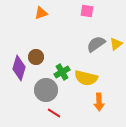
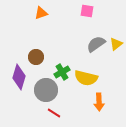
purple diamond: moved 9 px down
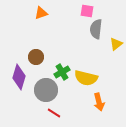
gray semicircle: moved 15 px up; rotated 48 degrees counterclockwise
orange arrow: rotated 12 degrees counterclockwise
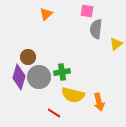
orange triangle: moved 5 px right, 1 px down; rotated 24 degrees counterclockwise
brown circle: moved 8 px left
green cross: rotated 21 degrees clockwise
yellow semicircle: moved 13 px left, 17 px down
gray circle: moved 7 px left, 13 px up
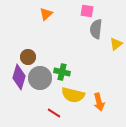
green cross: rotated 21 degrees clockwise
gray circle: moved 1 px right, 1 px down
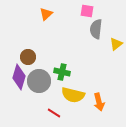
gray circle: moved 1 px left, 3 px down
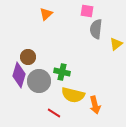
purple diamond: moved 2 px up
orange arrow: moved 4 px left, 3 px down
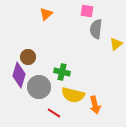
gray circle: moved 6 px down
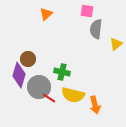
brown circle: moved 2 px down
red line: moved 5 px left, 15 px up
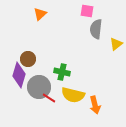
orange triangle: moved 6 px left
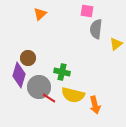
brown circle: moved 1 px up
